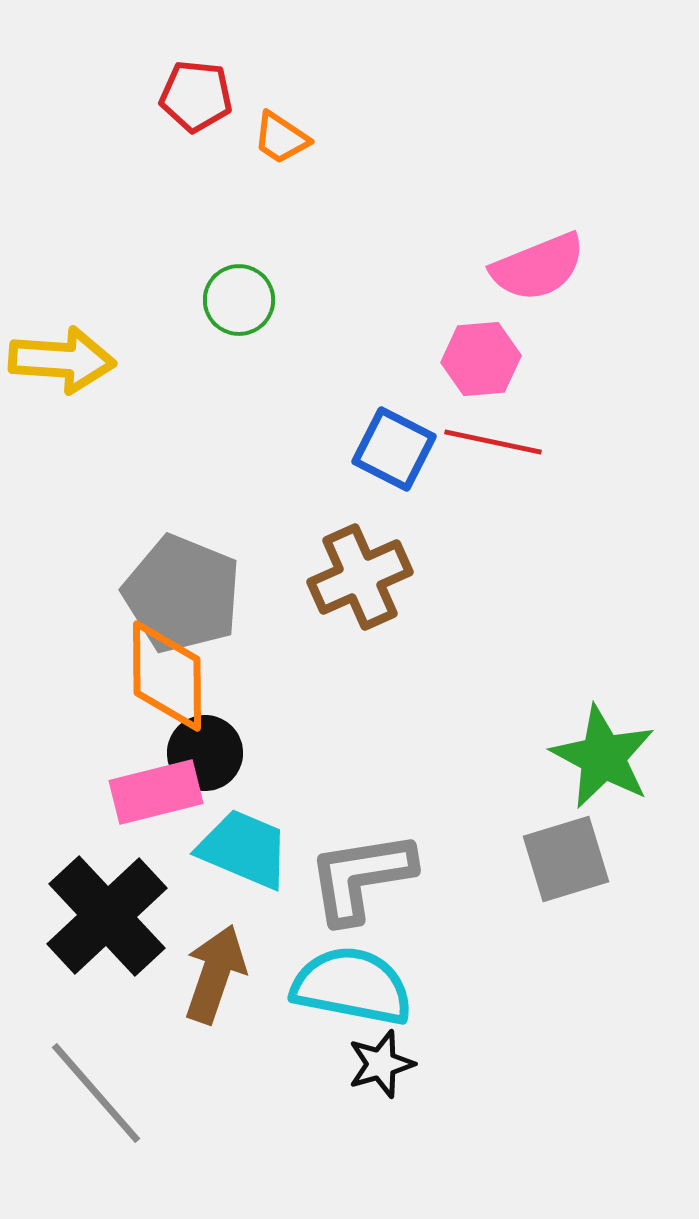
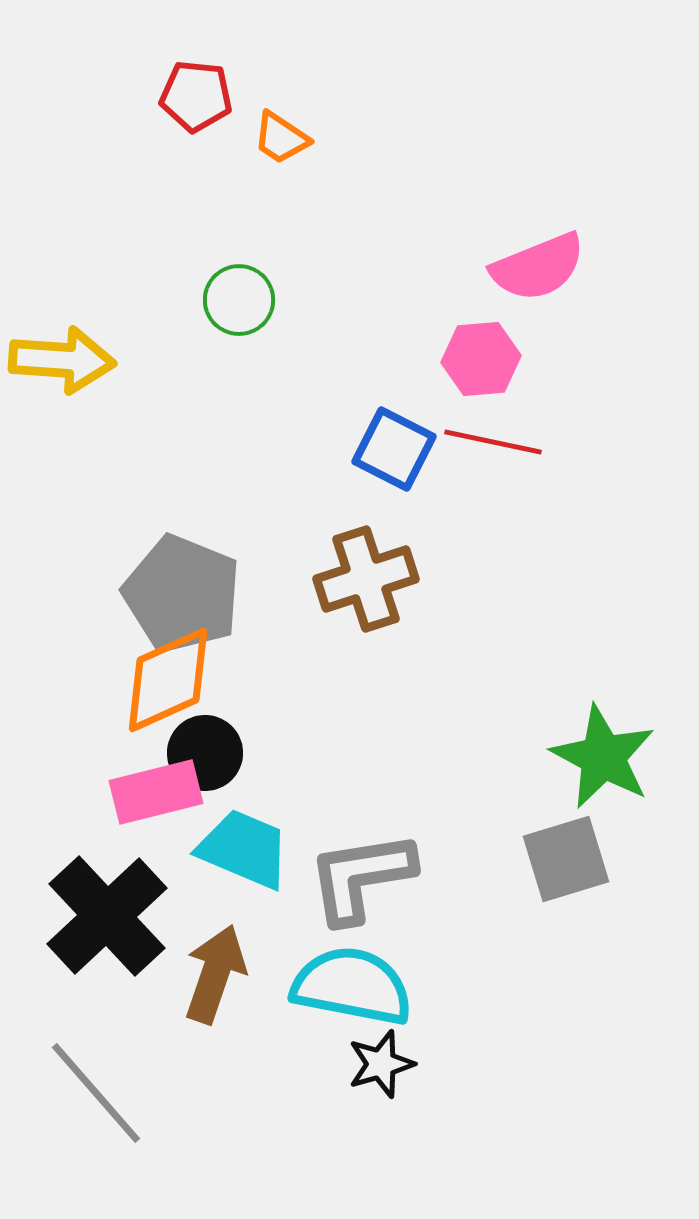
brown cross: moved 6 px right, 2 px down; rotated 6 degrees clockwise
orange diamond: moved 1 px right, 4 px down; rotated 66 degrees clockwise
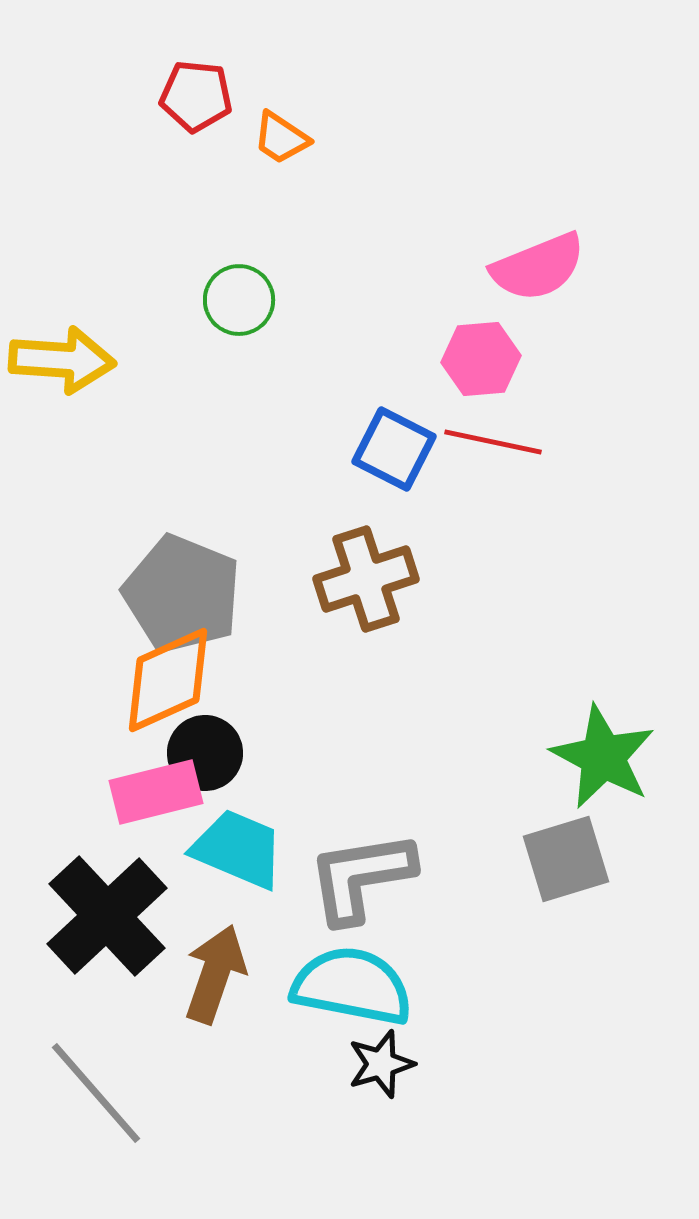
cyan trapezoid: moved 6 px left
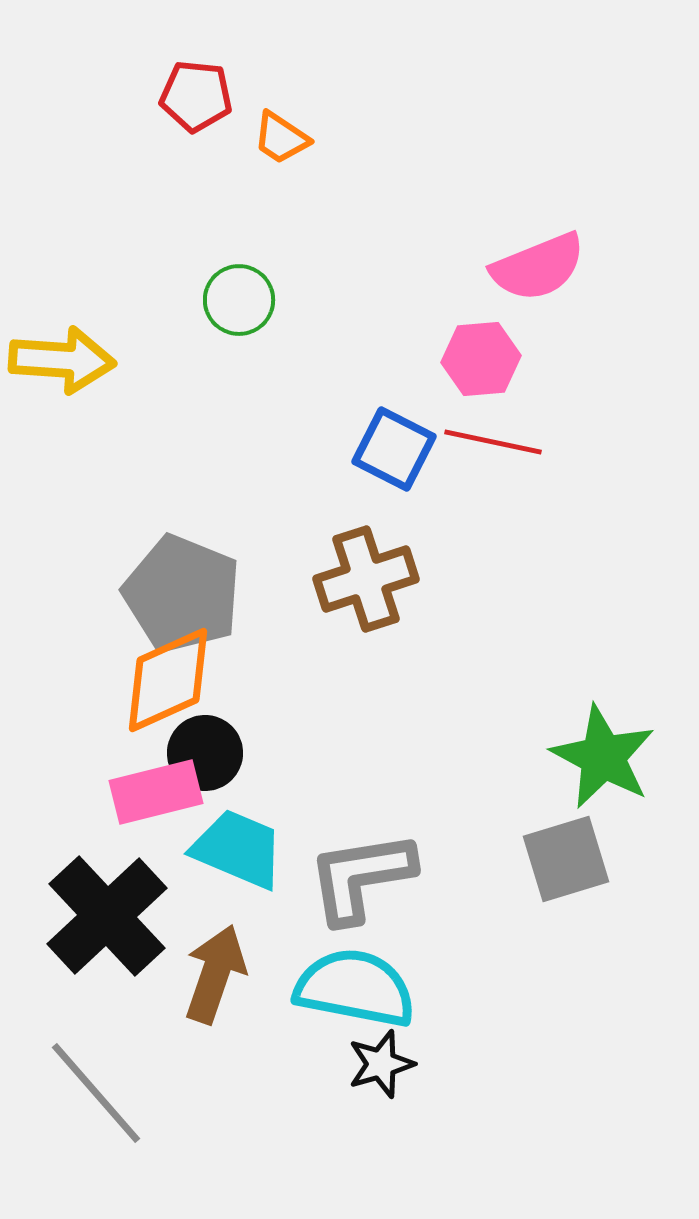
cyan semicircle: moved 3 px right, 2 px down
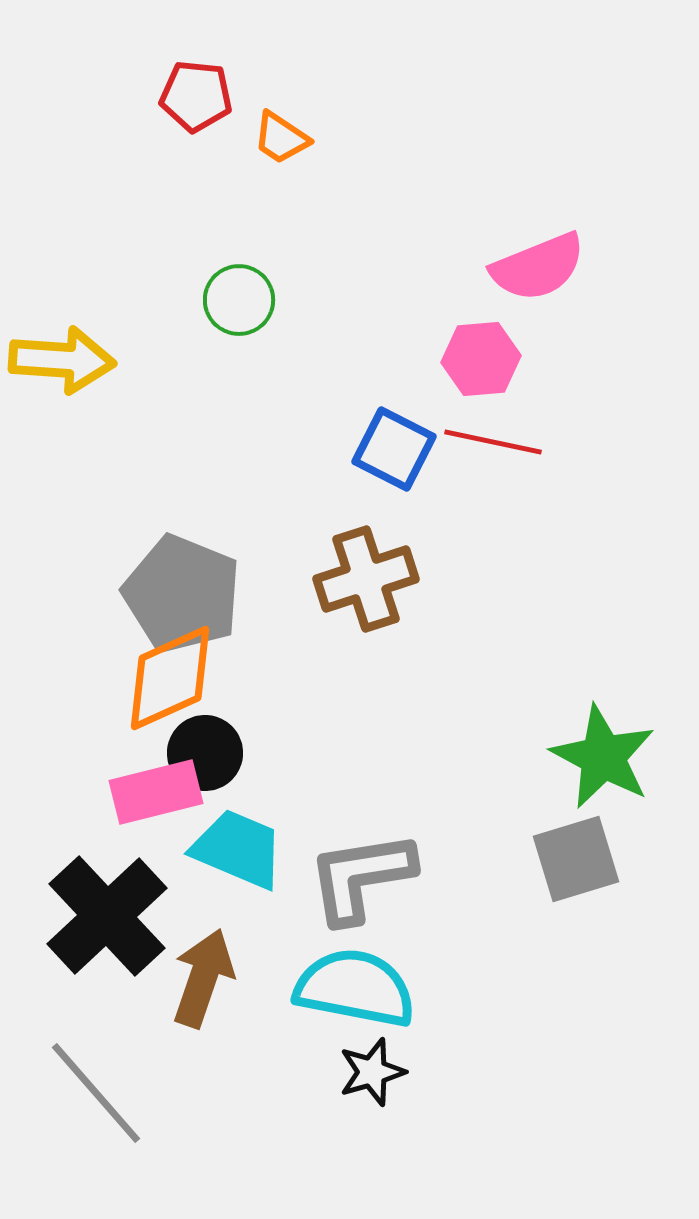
orange diamond: moved 2 px right, 2 px up
gray square: moved 10 px right
brown arrow: moved 12 px left, 4 px down
black star: moved 9 px left, 8 px down
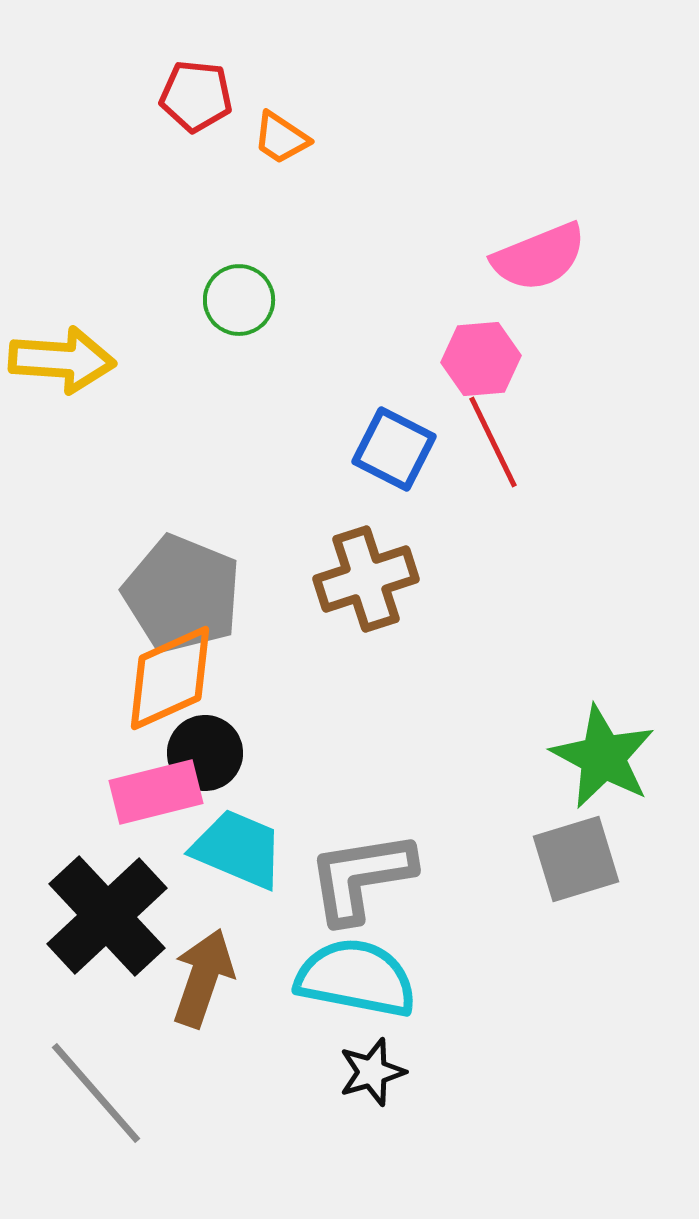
pink semicircle: moved 1 px right, 10 px up
red line: rotated 52 degrees clockwise
cyan semicircle: moved 1 px right, 10 px up
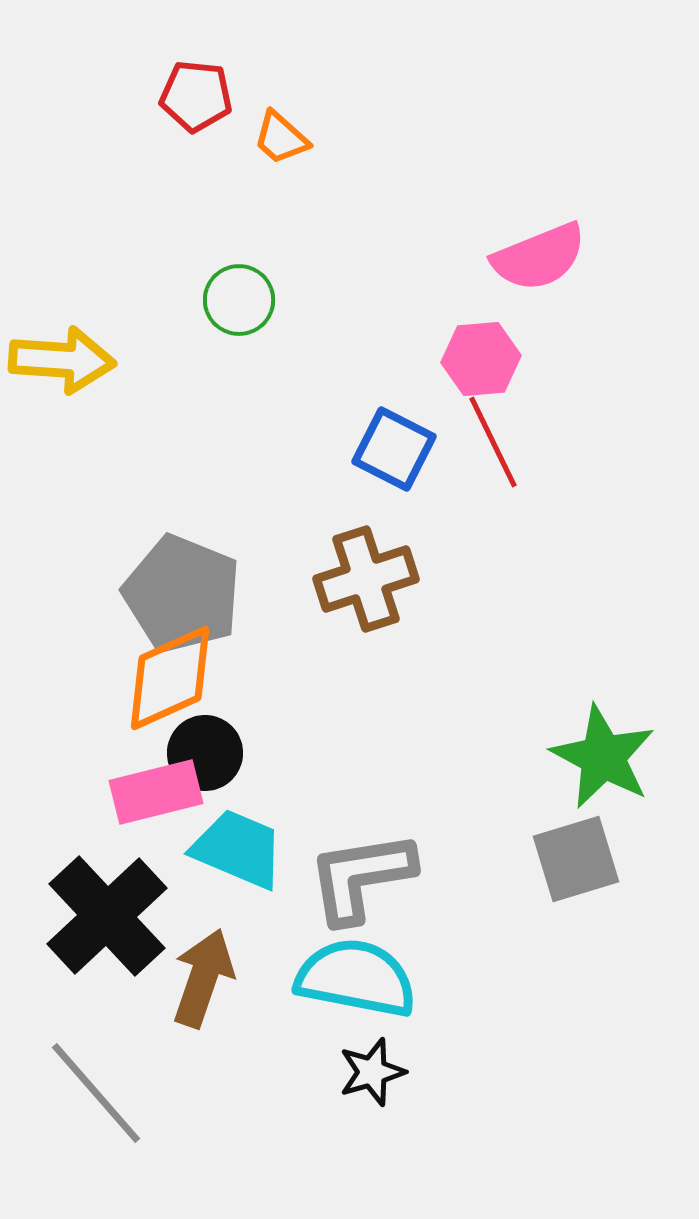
orange trapezoid: rotated 8 degrees clockwise
